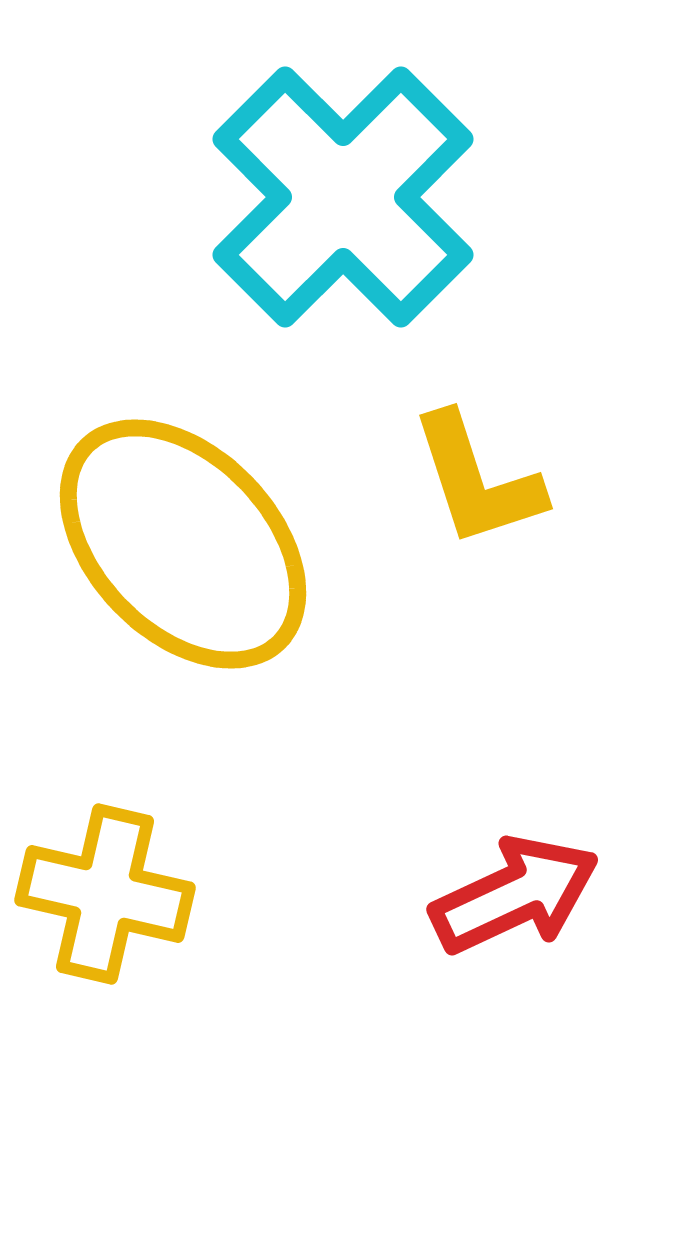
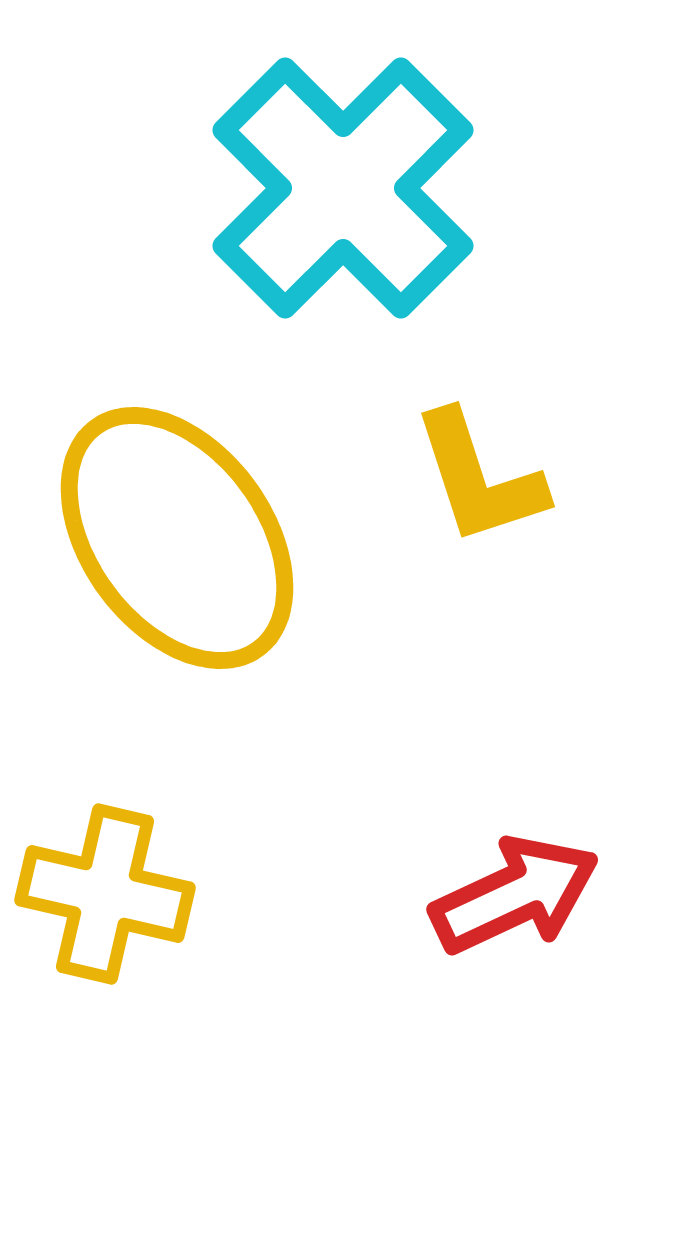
cyan cross: moved 9 px up
yellow L-shape: moved 2 px right, 2 px up
yellow ellipse: moved 6 px left, 6 px up; rotated 8 degrees clockwise
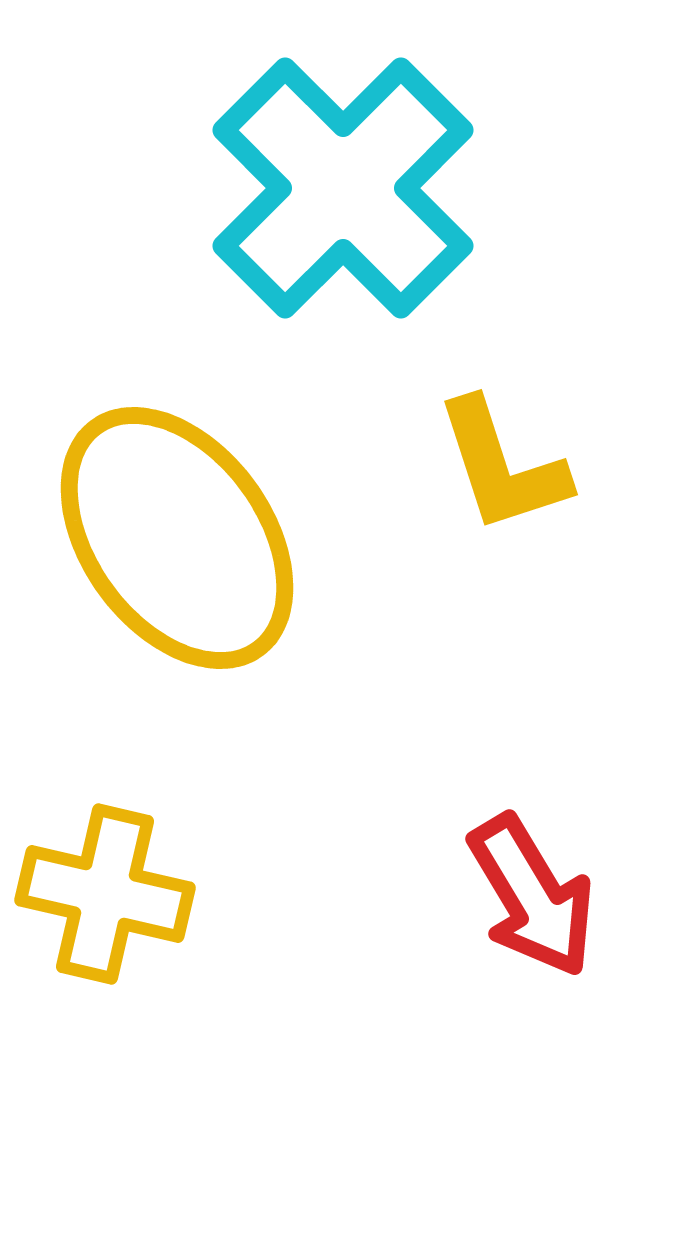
yellow L-shape: moved 23 px right, 12 px up
red arrow: moved 17 px right, 1 px down; rotated 84 degrees clockwise
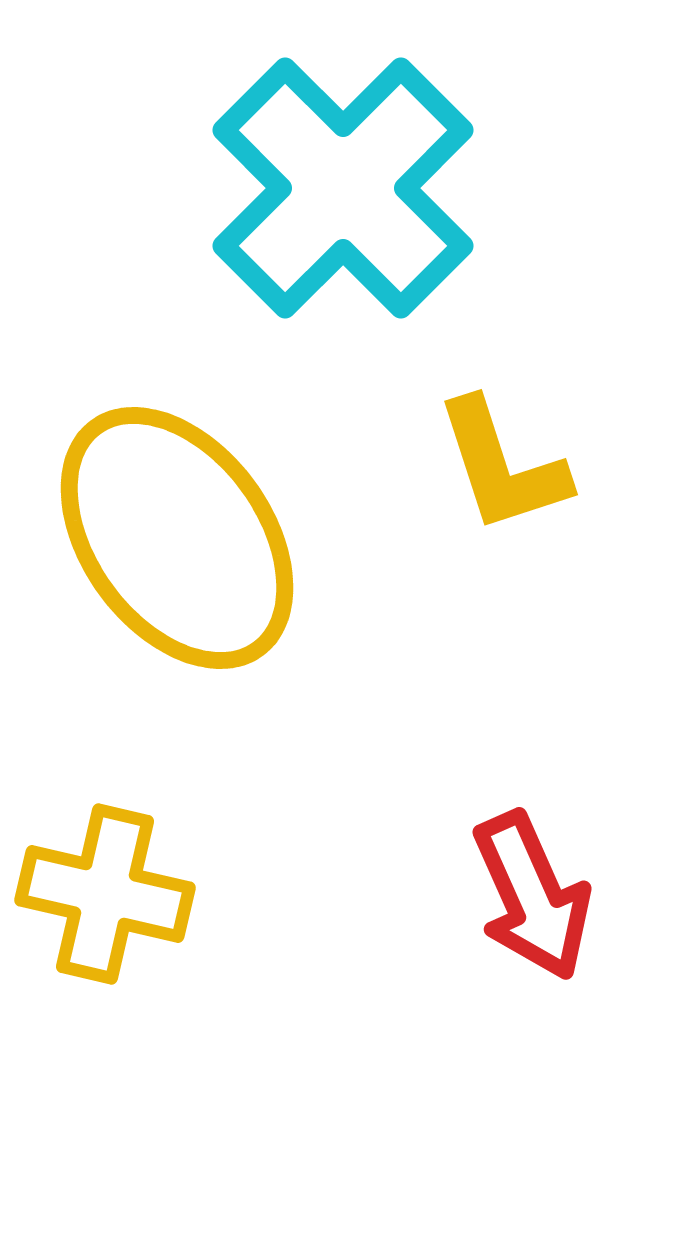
red arrow: rotated 7 degrees clockwise
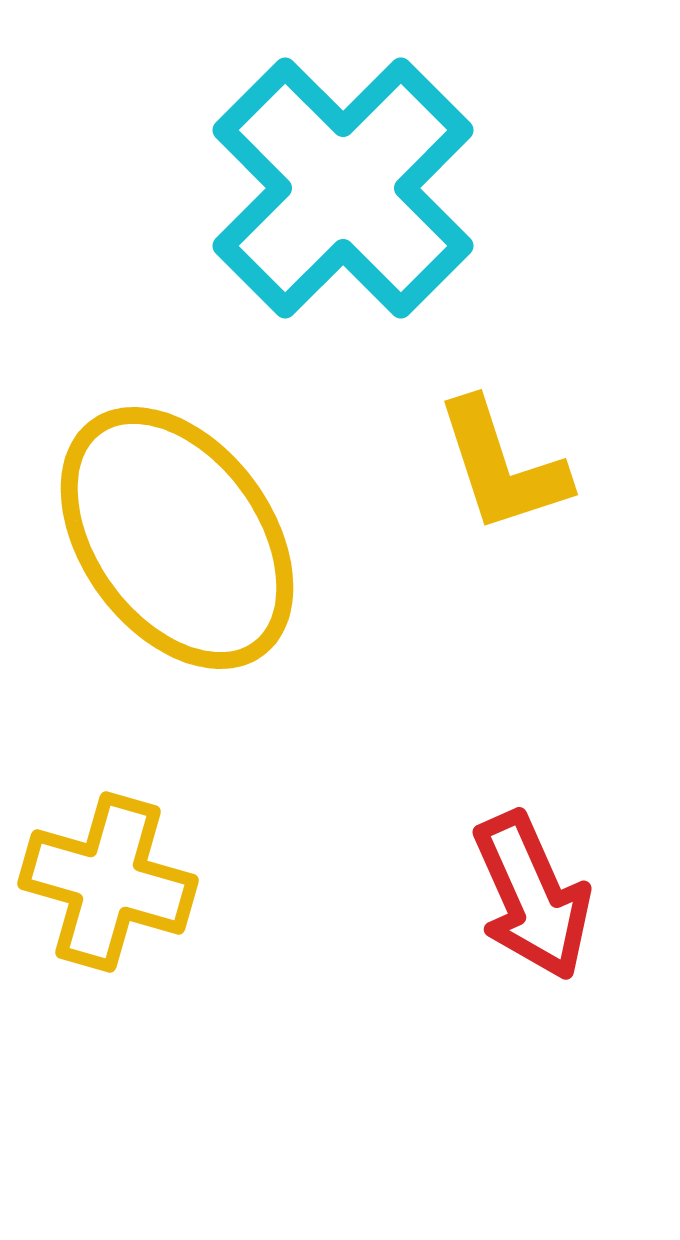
yellow cross: moved 3 px right, 12 px up; rotated 3 degrees clockwise
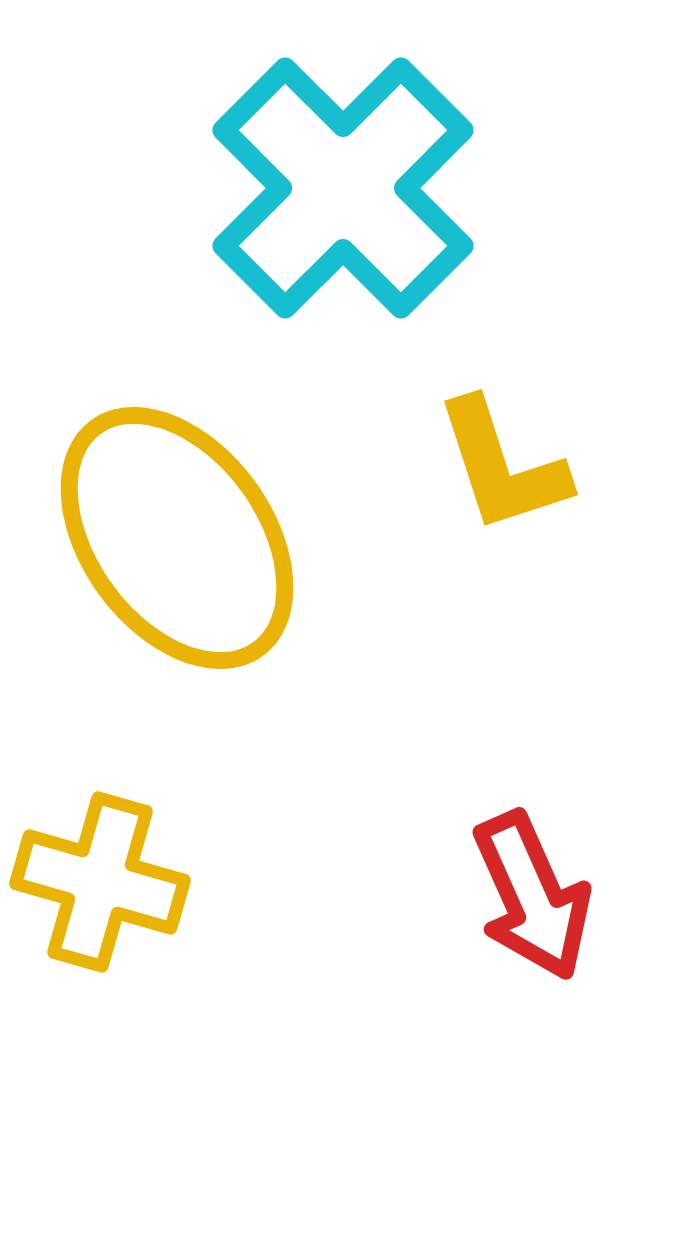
yellow cross: moved 8 px left
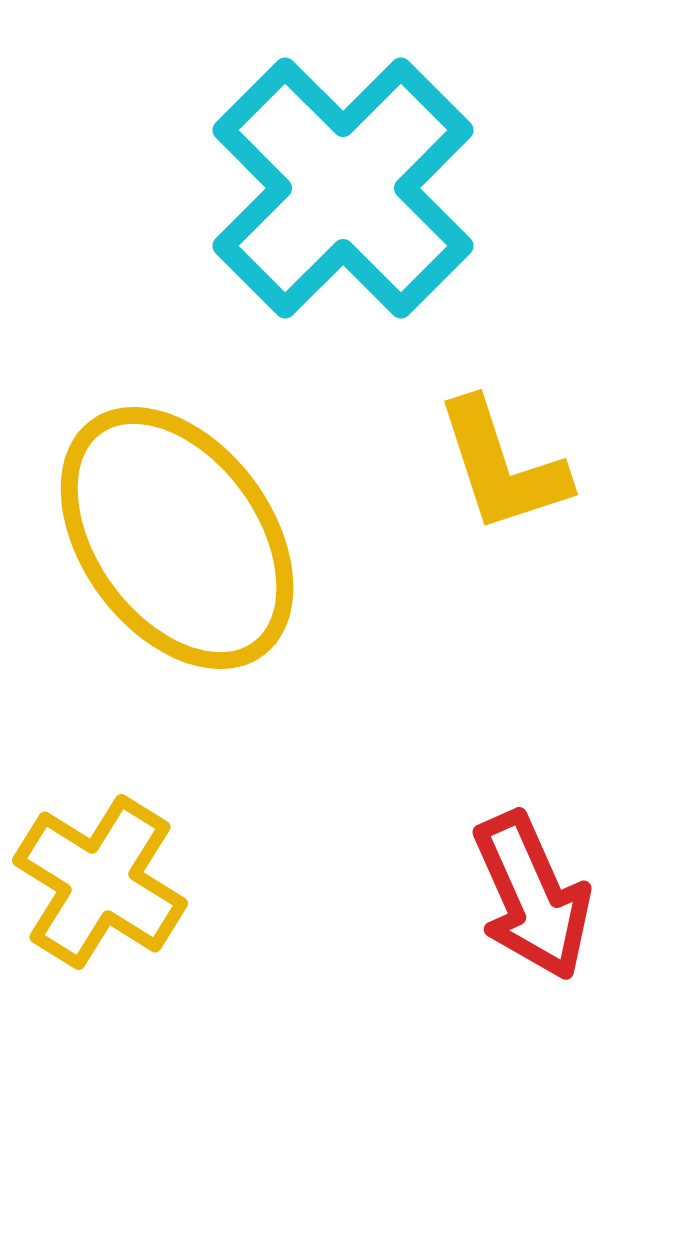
yellow cross: rotated 16 degrees clockwise
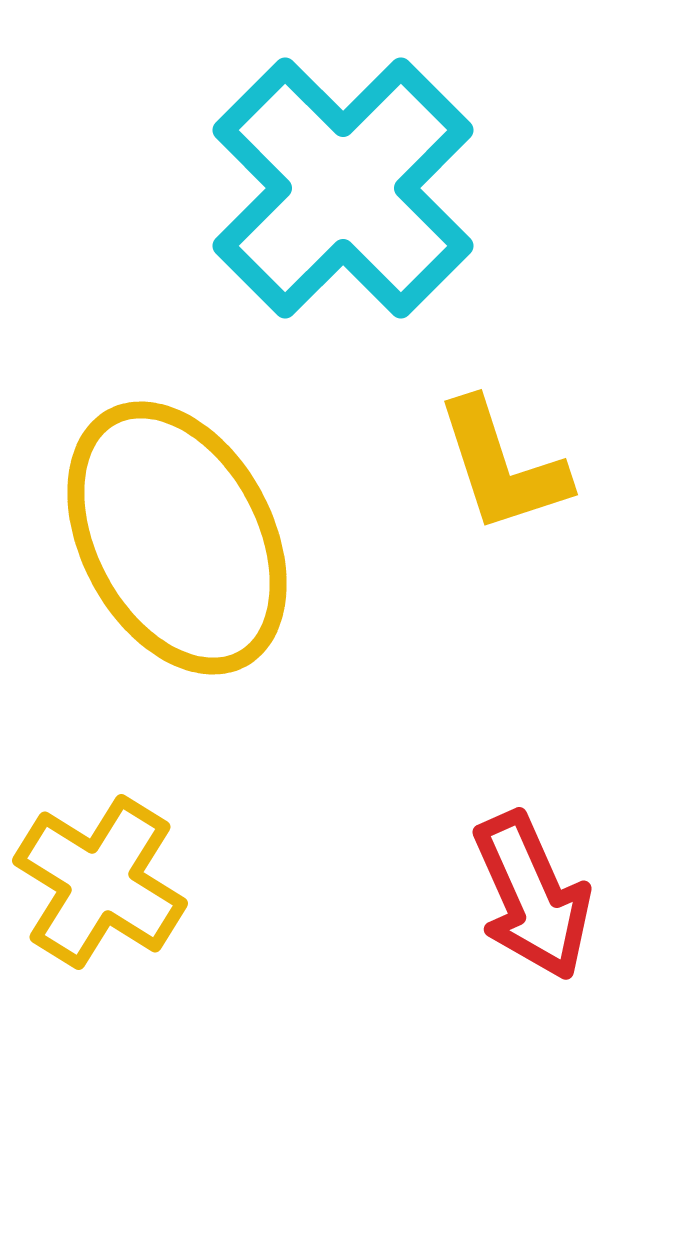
yellow ellipse: rotated 8 degrees clockwise
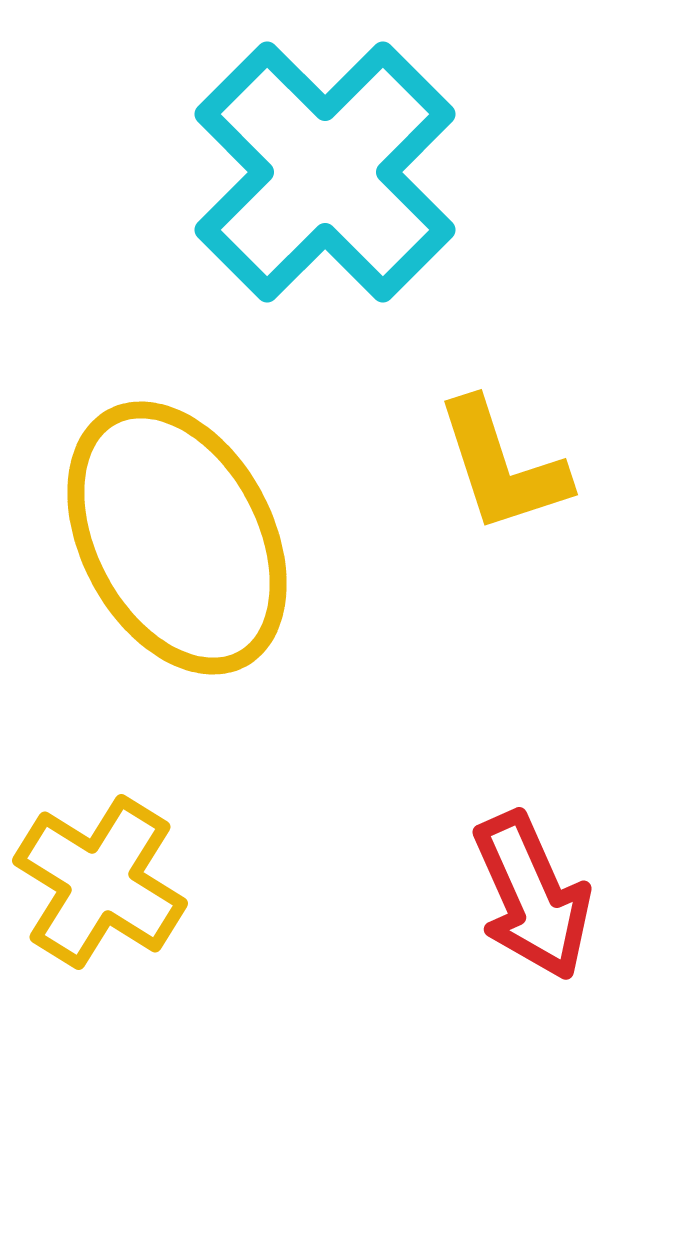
cyan cross: moved 18 px left, 16 px up
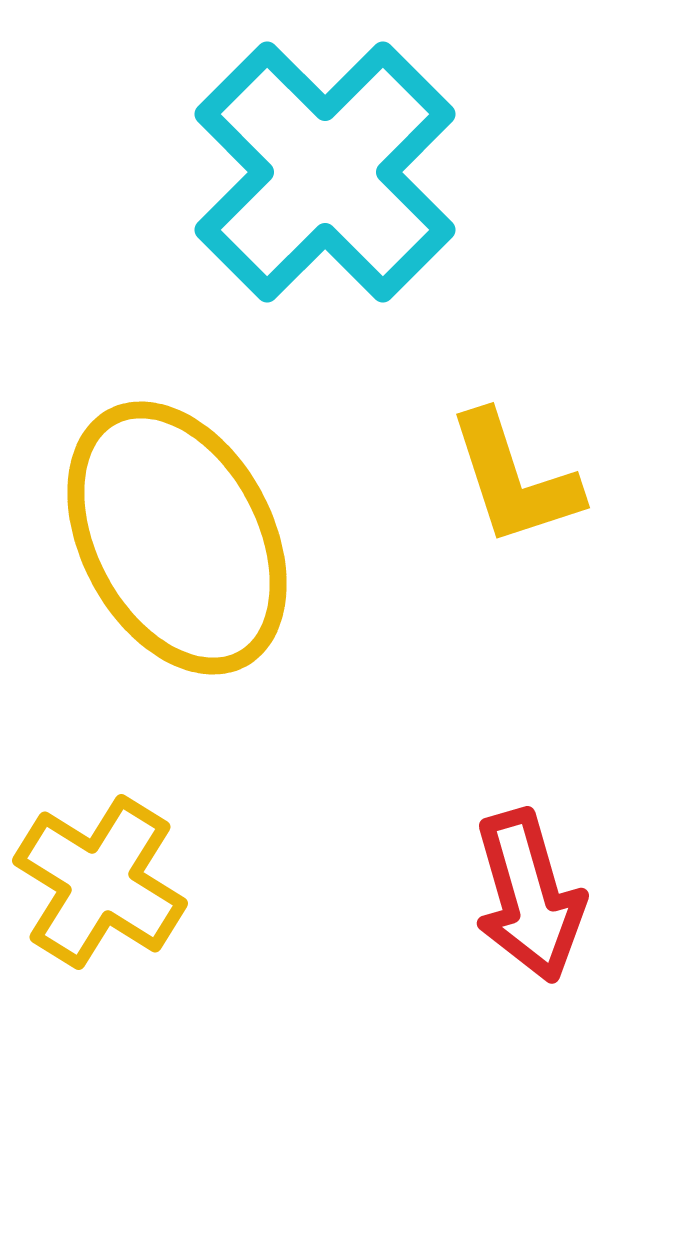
yellow L-shape: moved 12 px right, 13 px down
red arrow: moved 3 px left; rotated 8 degrees clockwise
